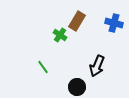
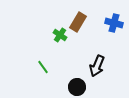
brown rectangle: moved 1 px right, 1 px down
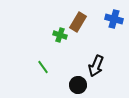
blue cross: moved 4 px up
green cross: rotated 16 degrees counterclockwise
black arrow: moved 1 px left
black circle: moved 1 px right, 2 px up
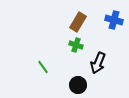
blue cross: moved 1 px down
green cross: moved 16 px right, 10 px down
black arrow: moved 2 px right, 3 px up
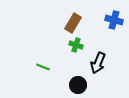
brown rectangle: moved 5 px left, 1 px down
green line: rotated 32 degrees counterclockwise
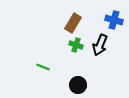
black arrow: moved 2 px right, 18 px up
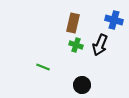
brown rectangle: rotated 18 degrees counterclockwise
black circle: moved 4 px right
